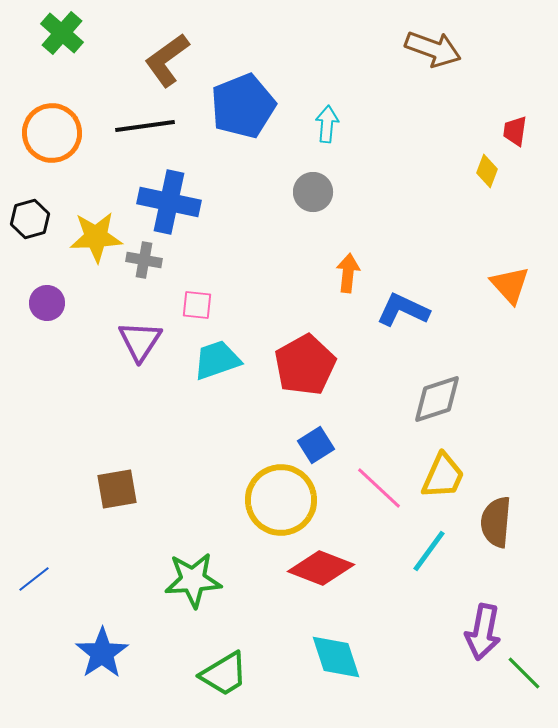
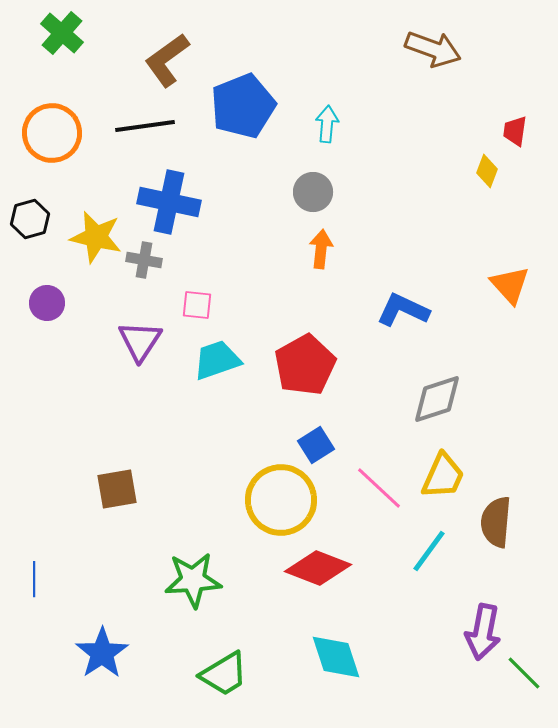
yellow star: rotated 16 degrees clockwise
orange arrow: moved 27 px left, 24 px up
red diamond: moved 3 px left
blue line: rotated 52 degrees counterclockwise
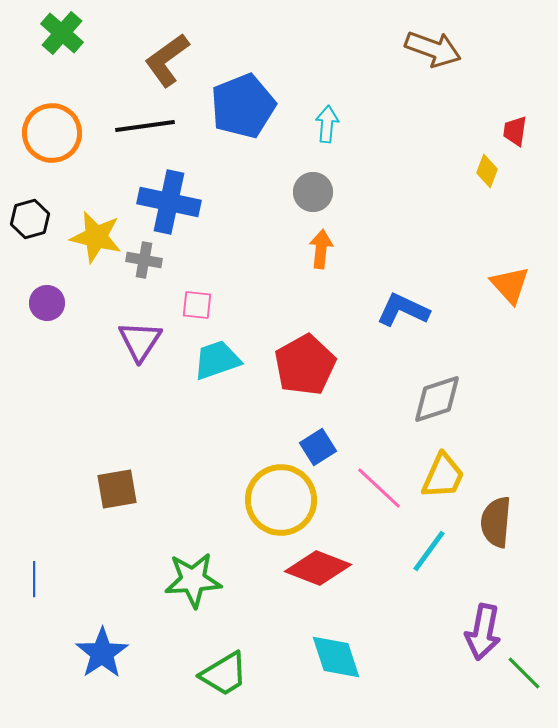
blue square: moved 2 px right, 2 px down
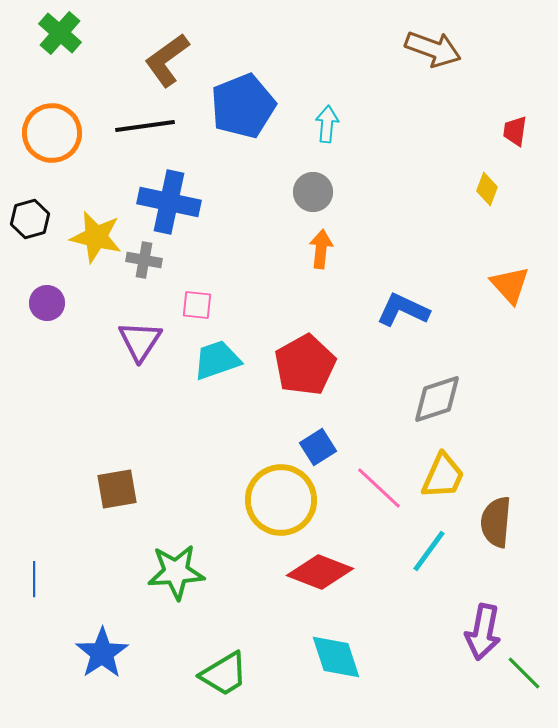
green cross: moved 2 px left
yellow diamond: moved 18 px down
red diamond: moved 2 px right, 4 px down
green star: moved 17 px left, 8 px up
